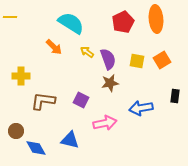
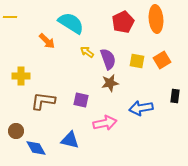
orange arrow: moved 7 px left, 6 px up
purple square: rotated 14 degrees counterclockwise
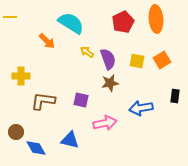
brown circle: moved 1 px down
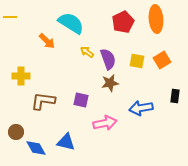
blue triangle: moved 4 px left, 2 px down
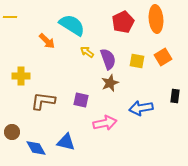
cyan semicircle: moved 1 px right, 2 px down
orange square: moved 1 px right, 3 px up
brown star: rotated 12 degrees counterclockwise
brown circle: moved 4 px left
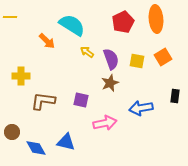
purple semicircle: moved 3 px right
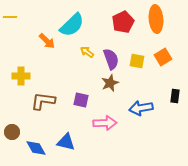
cyan semicircle: rotated 104 degrees clockwise
pink arrow: rotated 10 degrees clockwise
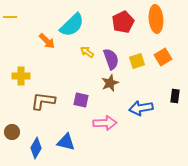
yellow square: rotated 28 degrees counterclockwise
blue diamond: rotated 60 degrees clockwise
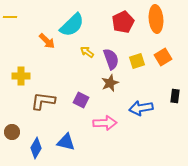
purple square: rotated 14 degrees clockwise
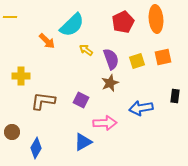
yellow arrow: moved 1 px left, 2 px up
orange square: rotated 18 degrees clockwise
blue triangle: moved 17 px right; rotated 42 degrees counterclockwise
